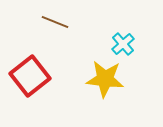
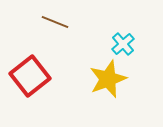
yellow star: moved 3 px right; rotated 27 degrees counterclockwise
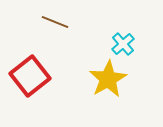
yellow star: rotated 9 degrees counterclockwise
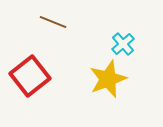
brown line: moved 2 px left
yellow star: rotated 9 degrees clockwise
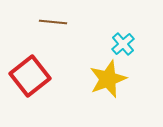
brown line: rotated 16 degrees counterclockwise
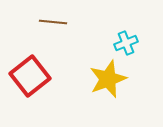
cyan cross: moved 3 px right, 1 px up; rotated 20 degrees clockwise
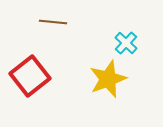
cyan cross: rotated 25 degrees counterclockwise
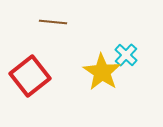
cyan cross: moved 12 px down
yellow star: moved 6 px left, 7 px up; rotated 18 degrees counterclockwise
